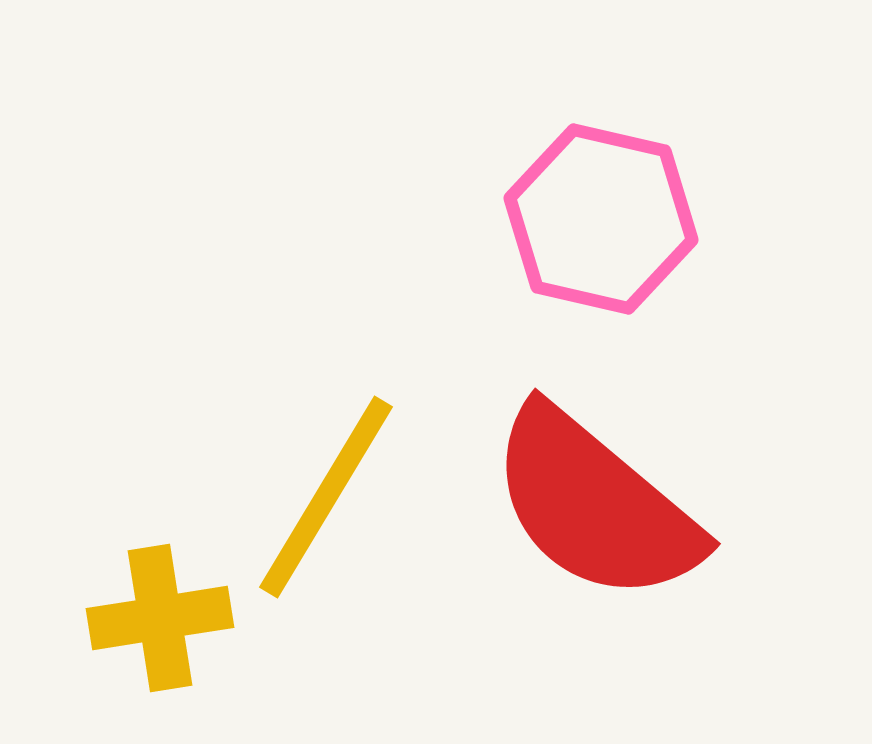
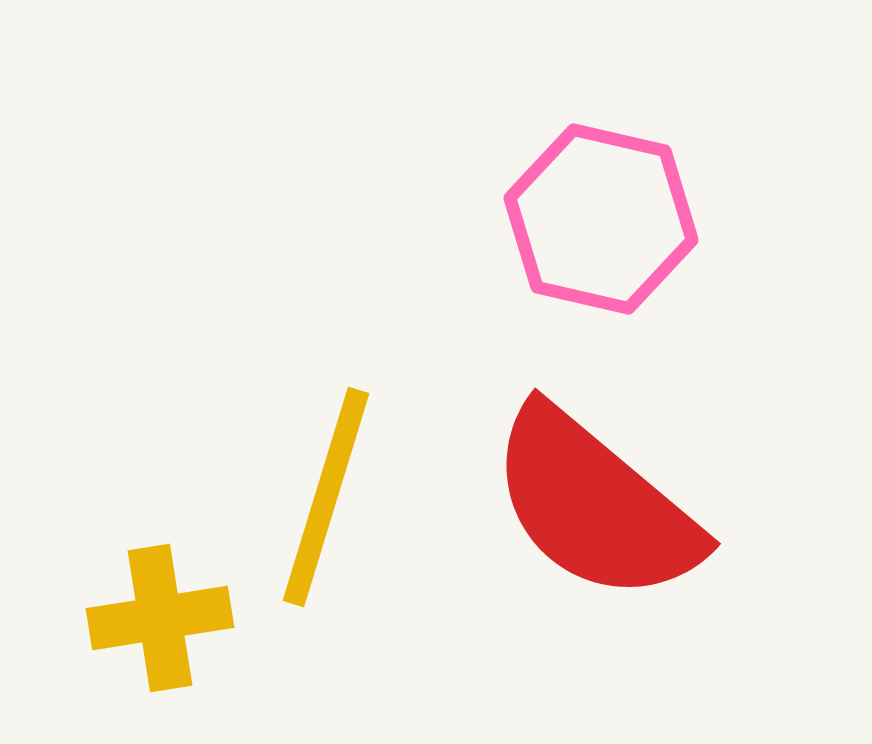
yellow line: rotated 14 degrees counterclockwise
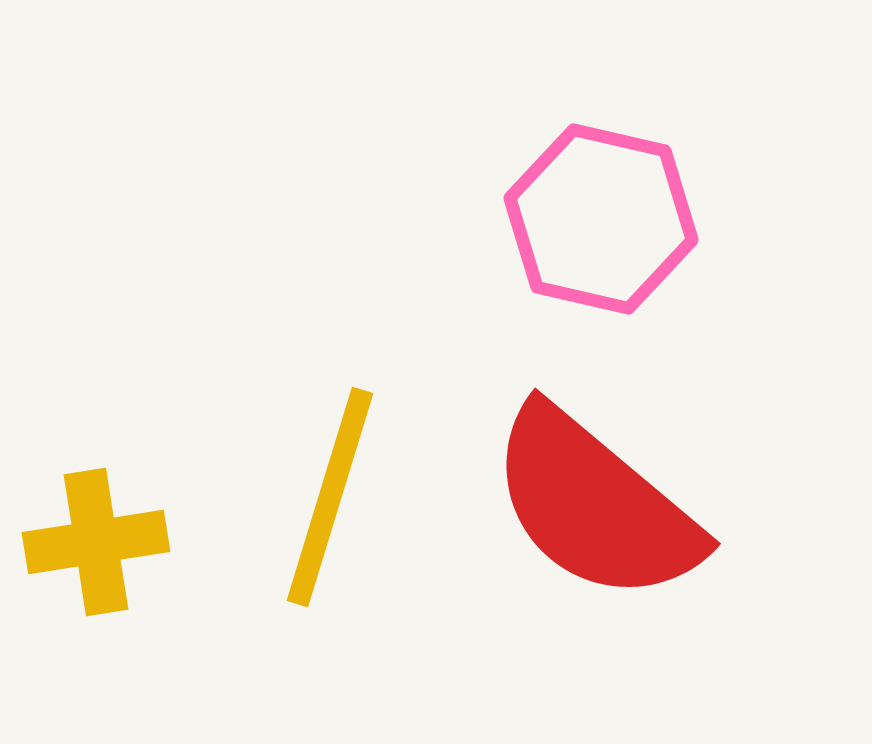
yellow line: moved 4 px right
yellow cross: moved 64 px left, 76 px up
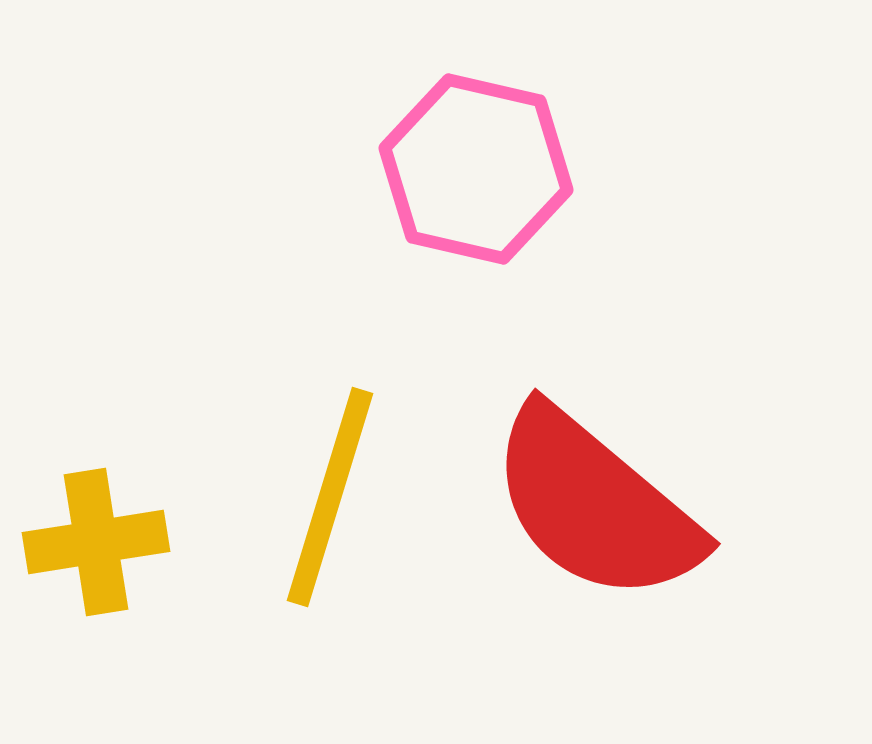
pink hexagon: moved 125 px left, 50 px up
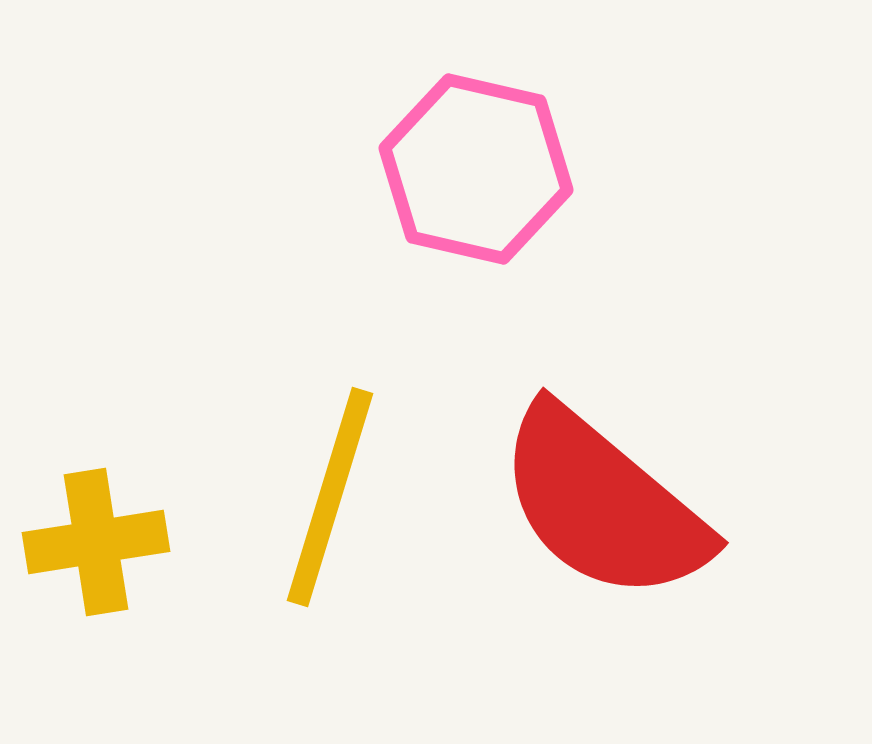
red semicircle: moved 8 px right, 1 px up
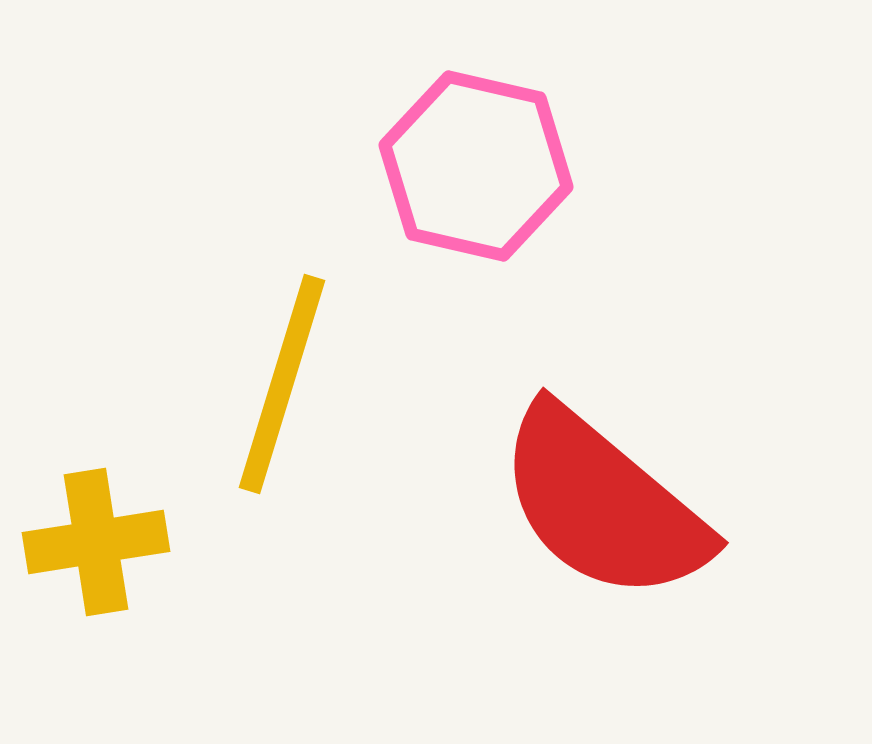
pink hexagon: moved 3 px up
yellow line: moved 48 px left, 113 px up
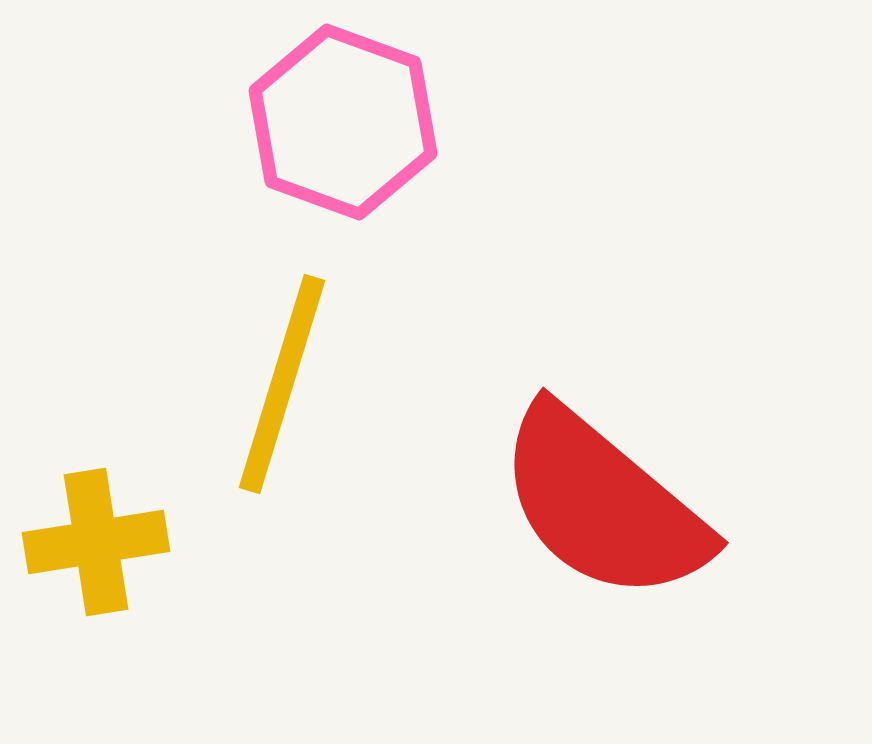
pink hexagon: moved 133 px left, 44 px up; rotated 7 degrees clockwise
